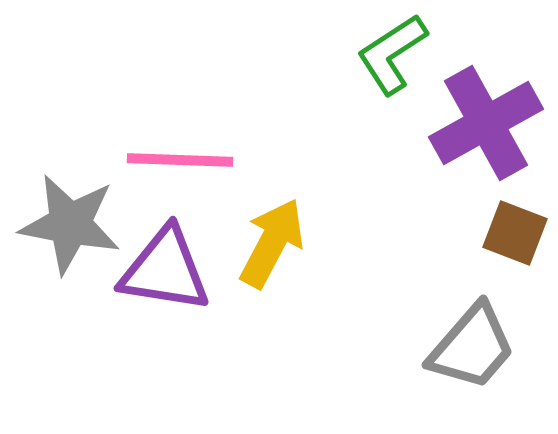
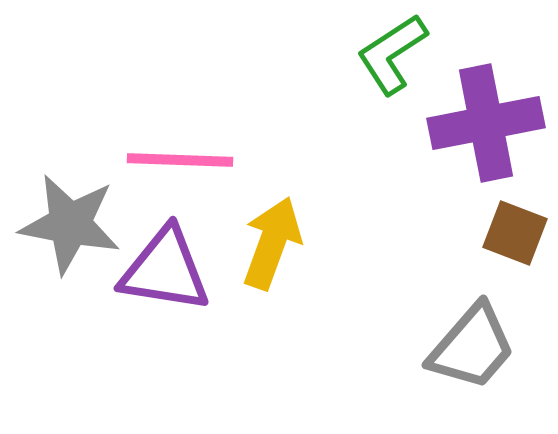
purple cross: rotated 18 degrees clockwise
yellow arrow: rotated 8 degrees counterclockwise
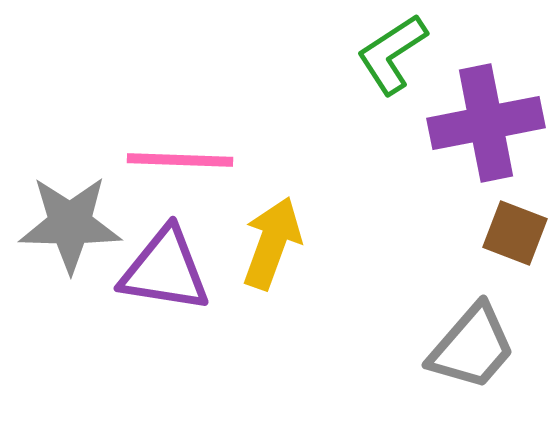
gray star: rotated 10 degrees counterclockwise
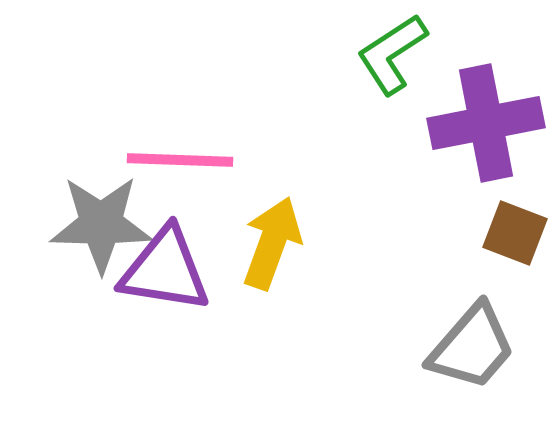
gray star: moved 31 px right
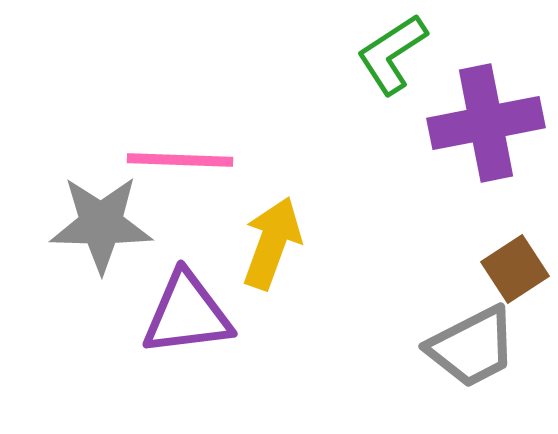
brown square: moved 36 px down; rotated 36 degrees clockwise
purple triangle: moved 22 px right, 44 px down; rotated 16 degrees counterclockwise
gray trapezoid: rotated 22 degrees clockwise
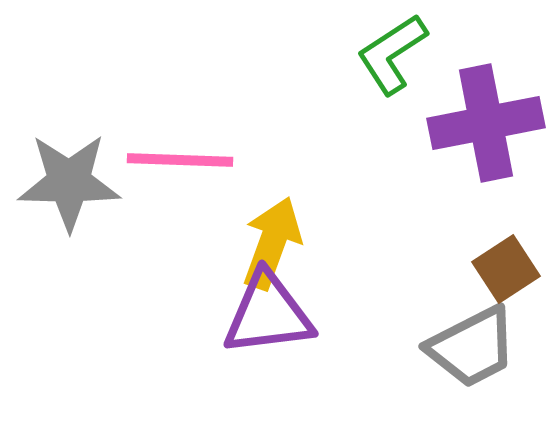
gray star: moved 32 px left, 42 px up
brown square: moved 9 px left
purple triangle: moved 81 px right
